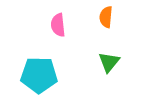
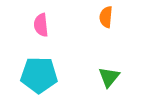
pink semicircle: moved 17 px left
green triangle: moved 15 px down
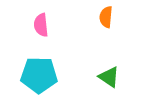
green triangle: rotated 35 degrees counterclockwise
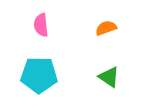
orange semicircle: moved 11 px down; rotated 65 degrees clockwise
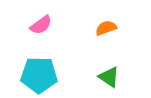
pink semicircle: rotated 120 degrees counterclockwise
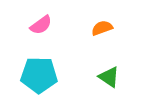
orange semicircle: moved 4 px left
